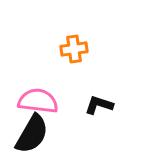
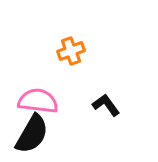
orange cross: moved 3 px left, 2 px down; rotated 12 degrees counterclockwise
black L-shape: moved 7 px right; rotated 36 degrees clockwise
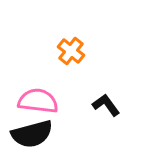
orange cross: rotated 32 degrees counterclockwise
black semicircle: rotated 45 degrees clockwise
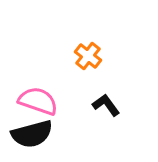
orange cross: moved 17 px right, 5 px down
pink semicircle: rotated 12 degrees clockwise
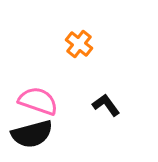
orange cross: moved 9 px left, 12 px up
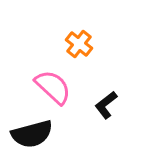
pink semicircle: moved 15 px right, 14 px up; rotated 24 degrees clockwise
black L-shape: rotated 92 degrees counterclockwise
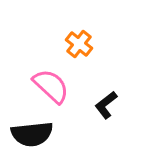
pink semicircle: moved 2 px left, 1 px up
black semicircle: rotated 9 degrees clockwise
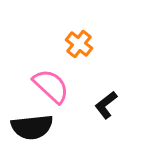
black semicircle: moved 7 px up
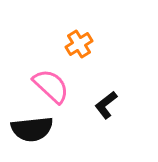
orange cross: rotated 20 degrees clockwise
black semicircle: moved 2 px down
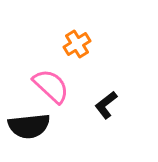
orange cross: moved 2 px left
black semicircle: moved 3 px left, 3 px up
